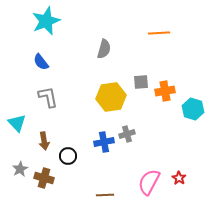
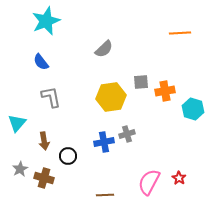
orange line: moved 21 px right
gray semicircle: rotated 30 degrees clockwise
gray L-shape: moved 3 px right
cyan triangle: rotated 24 degrees clockwise
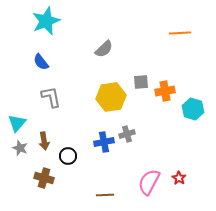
gray star: moved 21 px up; rotated 21 degrees counterclockwise
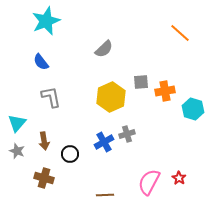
orange line: rotated 45 degrees clockwise
yellow hexagon: rotated 16 degrees counterclockwise
blue cross: rotated 18 degrees counterclockwise
gray star: moved 3 px left, 3 px down
black circle: moved 2 px right, 2 px up
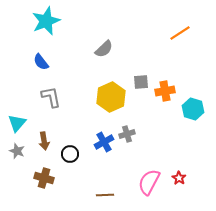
orange line: rotated 75 degrees counterclockwise
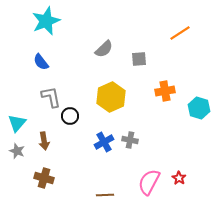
gray square: moved 2 px left, 23 px up
cyan hexagon: moved 6 px right, 1 px up
gray cross: moved 3 px right, 6 px down; rotated 28 degrees clockwise
black circle: moved 38 px up
